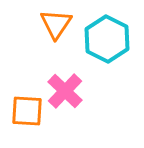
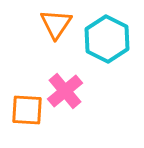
pink cross: rotated 6 degrees clockwise
orange square: moved 1 px up
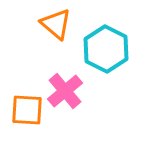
orange triangle: rotated 24 degrees counterclockwise
cyan hexagon: moved 1 px left, 10 px down
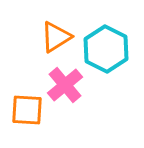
orange triangle: moved 13 px down; rotated 48 degrees clockwise
pink cross: moved 6 px up
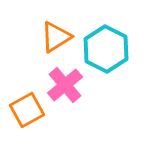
orange square: rotated 32 degrees counterclockwise
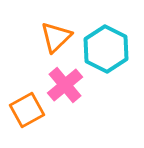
orange triangle: rotated 12 degrees counterclockwise
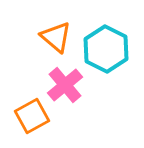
orange triangle: rotated 36 degrees counterclockwise
orange square: moved 5 px right, 6 px down
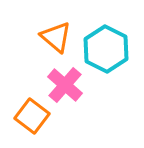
pink cross: rotated 9 degrees counterclockwise
orange square: rotated 24 degrees counterclockwise
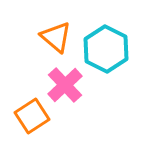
pink cross: rotated 6 degrees clockwise
orange square: rotated 20 degrees clockwise
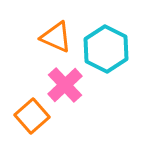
orange triangle: rotated 16 degrees counterclockwise
orange square: rotated 8 degrees counterclockwise
